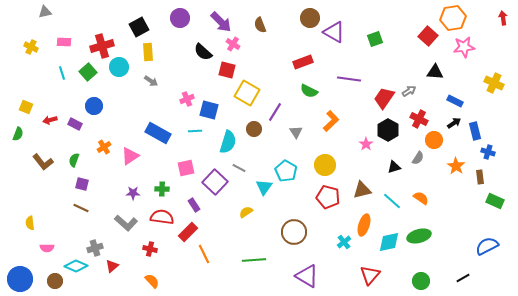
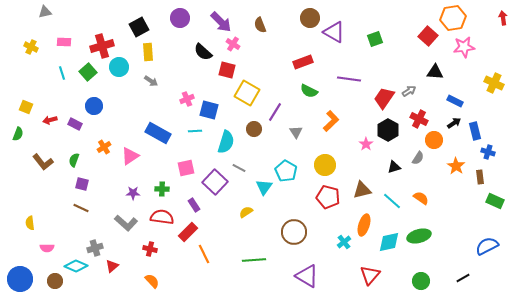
cyan semicircle at (228, 142): moved 2 px left
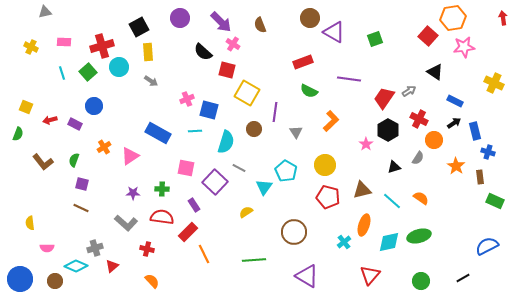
black triangle at (435, 72): rotated 30 degrees clockwise
purple line at (275, 112): rotated 24 degrees counterclockwise
pink square at (186, 168): rotated 24 degrees clockwise
red cross at (150, 249): moved 3 px left
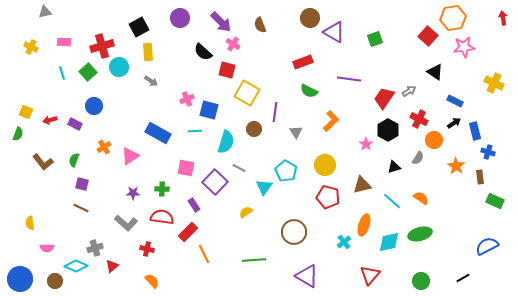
yellow square at (26, 107): moved 5 px down
brown triangle at (362, 190): moved 5 px up
green ellipse at (419, 236): moved 1 px right, 2 px up
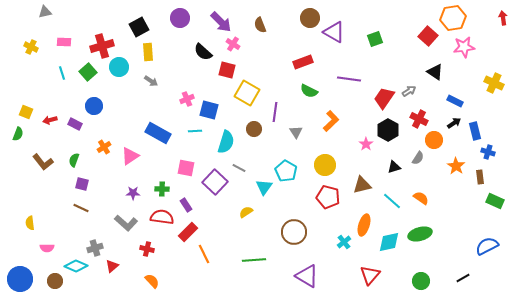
purple rectangle at (194, 205): moved 8 px left
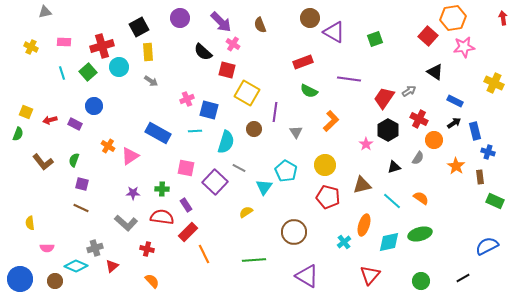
orange cross at (104, 147): moved 4 px right, 1 px up; rotated 24 degrees counterclockwise
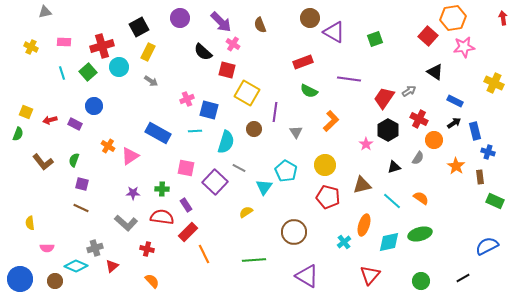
yellow rectangle at (148, 52): rotated 30 degrees clockwise
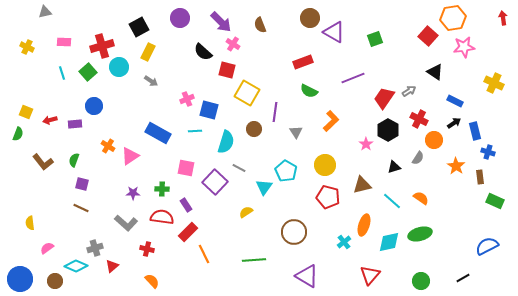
yellow cross at (31, 47): moved 4 px left
purple line at (349, 79): moved 4 px right, 1 px up; rotated 30 degrees counterclockwise
purple rectangle at (75, 124): rotated 32 degrees counterclockwise
pink semicircle at (47, 248): rotated 144 degrees clockwise
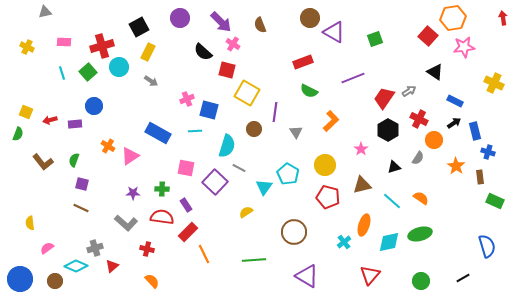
cyan semicircle at (226, 142): moved 1 px right, 4 px down
pink star at (366, 144): moved 5 px left, 5 px down
cyan pentagon at (286, 171): moved 2 px right, 3 px down
blue semicircle at (487, 246): rotated 100 degrees clockwise
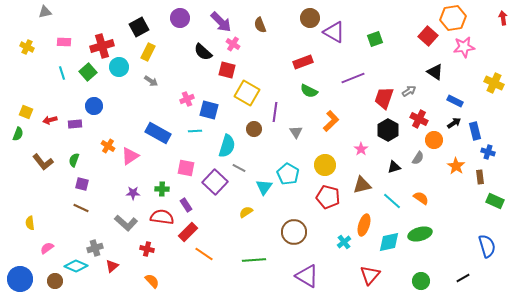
red trapezoid at (384, 98): rotated 15 degrees counterclockwise
orange line at (204, 254): rotated 30 degrees counterclockwise
